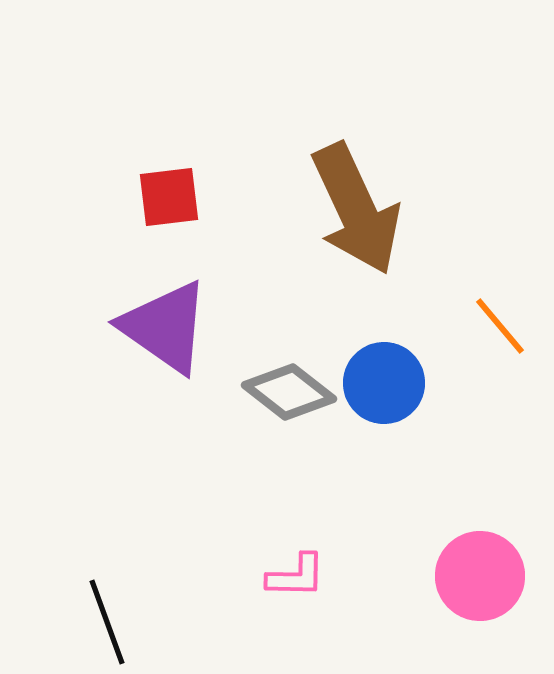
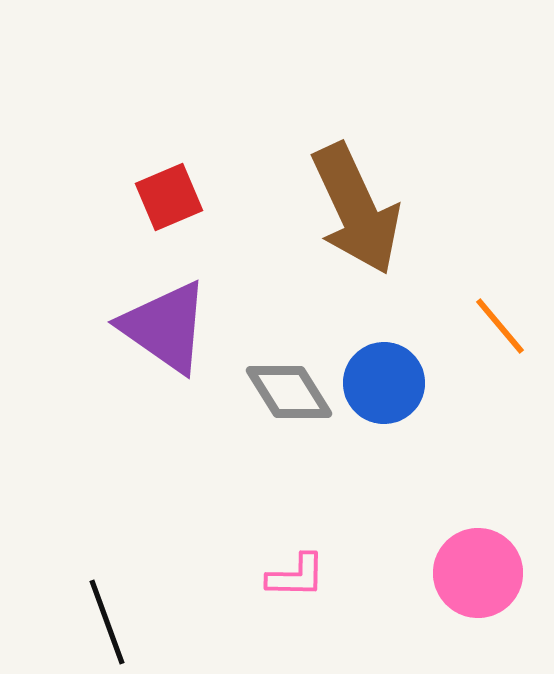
red square: rotated 16 degrees counterclockwise
gray diamond: rotated 20 degrees clockwise
pink circle: moved 2 px left, 3 px up
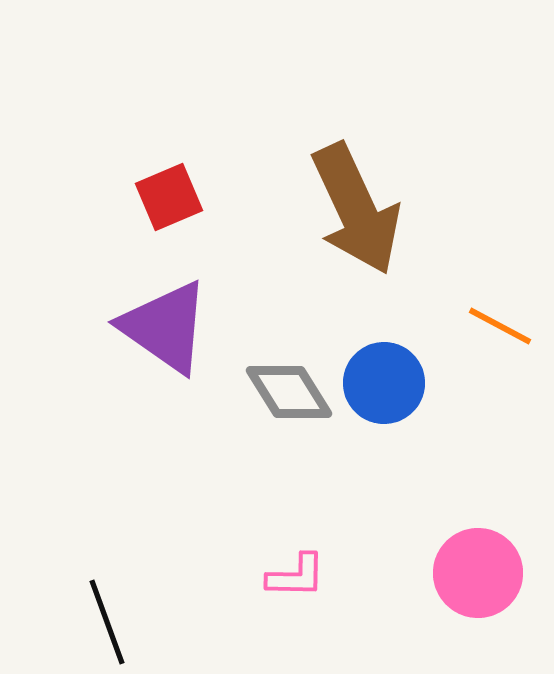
orange line: rotated 22 degrees counterclockwise
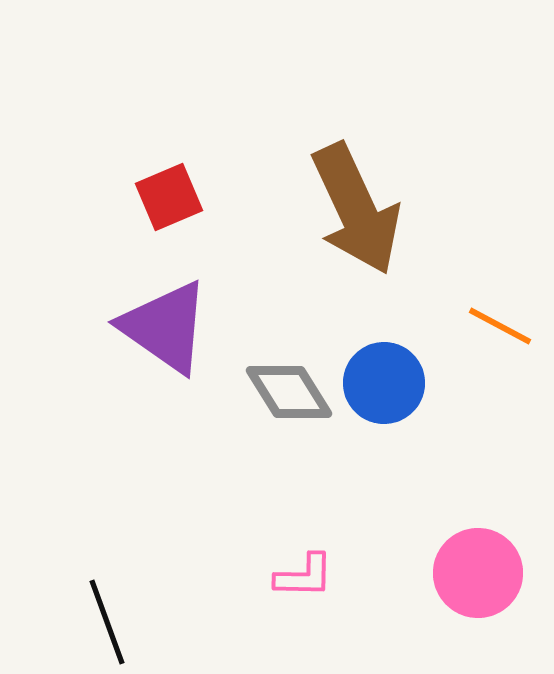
pink L-shape: moved 8 px right
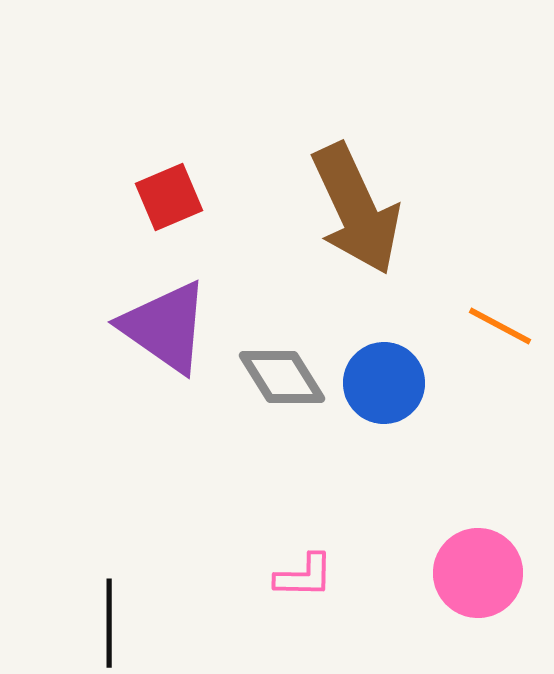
gray diamond: moved 7 px left, 15 px up
black line: moved 2 px right, 1 px down; rotated 20 degrees clockwise
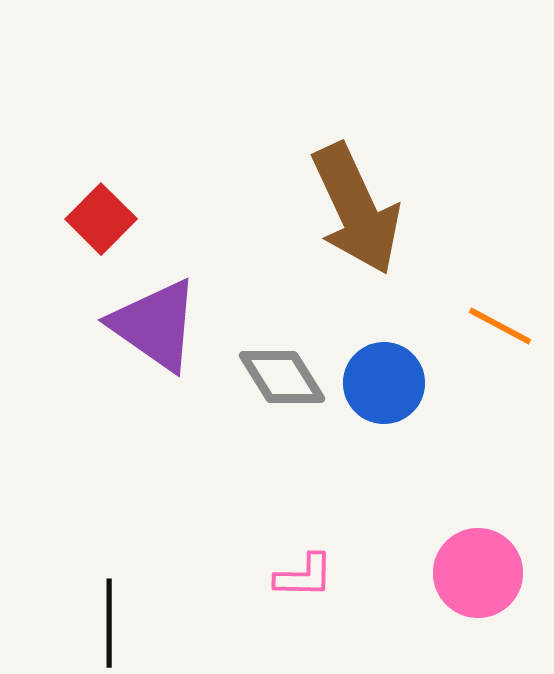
red square: moved 68 px left, 22 px down; rotated 22 degrees counterclockwise
purple triangle: moved 10 px left, 2 px up
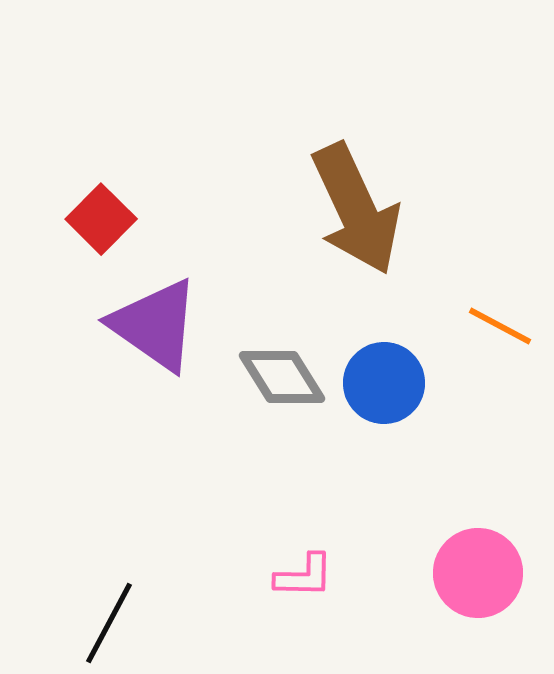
black line: rotated 28 degrees clockwise
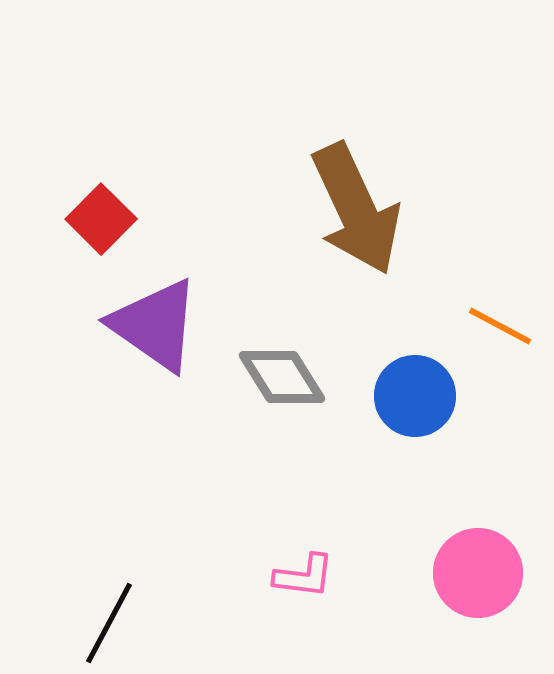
blue circle: moved 31 px right, 13 px down
pink L-shape: rotated 6 degrees clockwise
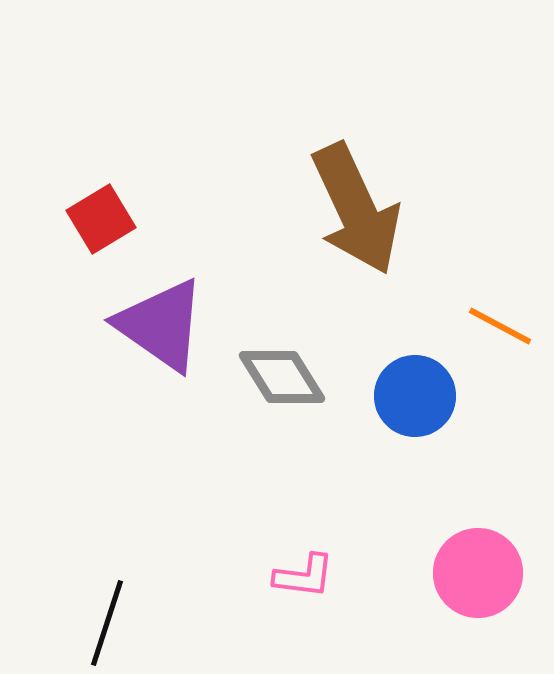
red square: rotated 14 degrees clockwise
purple triangle: moved 6 px right
black line: moved 2 px left; rotated 10 degrees counterclockwise
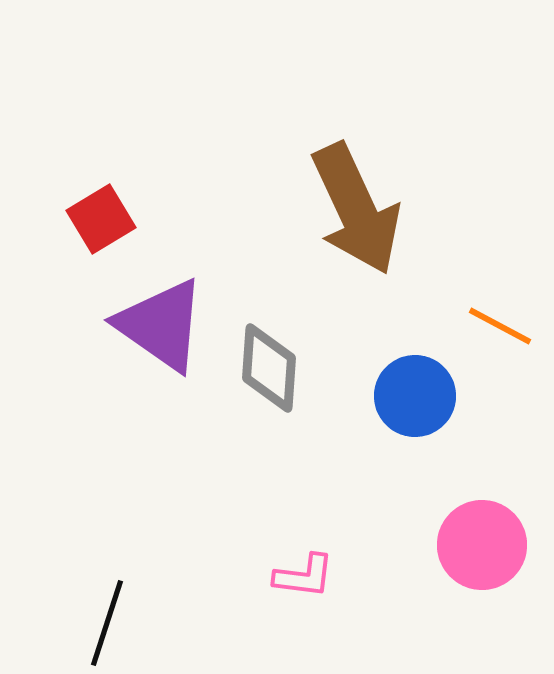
gray diamond: moved 13 px left, 9 px up; rotated 36 degrees clockwise
pink circle: moved 4 px right, 28 px up
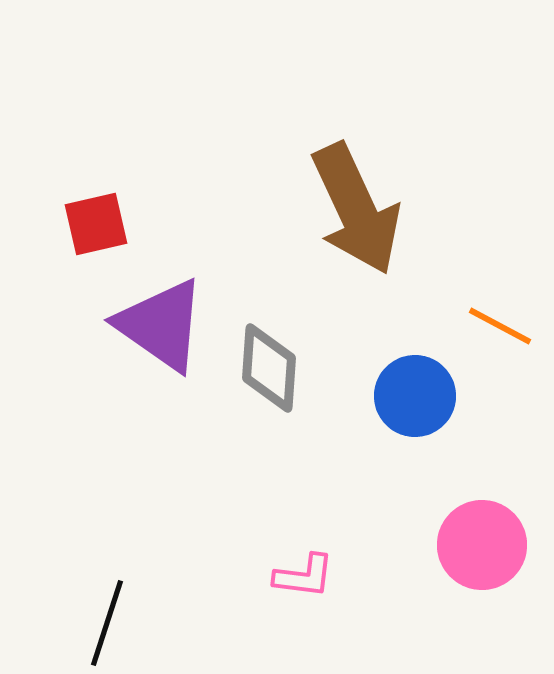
red square: moved 5 px left, 5 px down; rotated 18 degrees clockwise
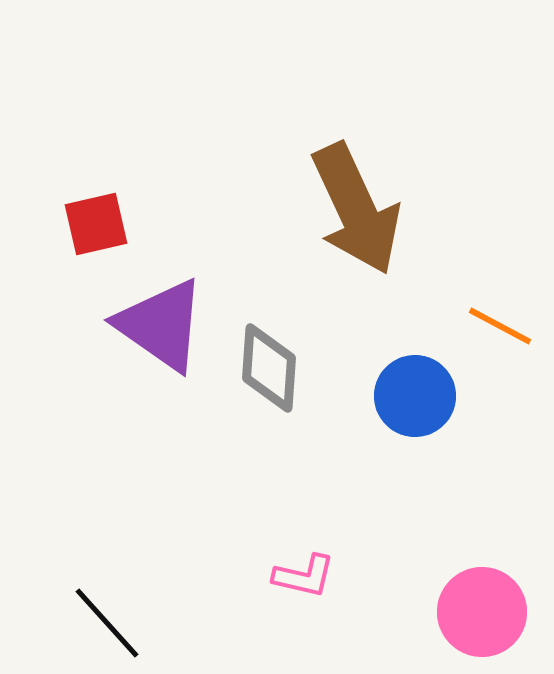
pink circle: moved 67 px down
pink L-shape: rotated 6 degrees clockwise
black line: rotated 60 degrees counterclockwise
